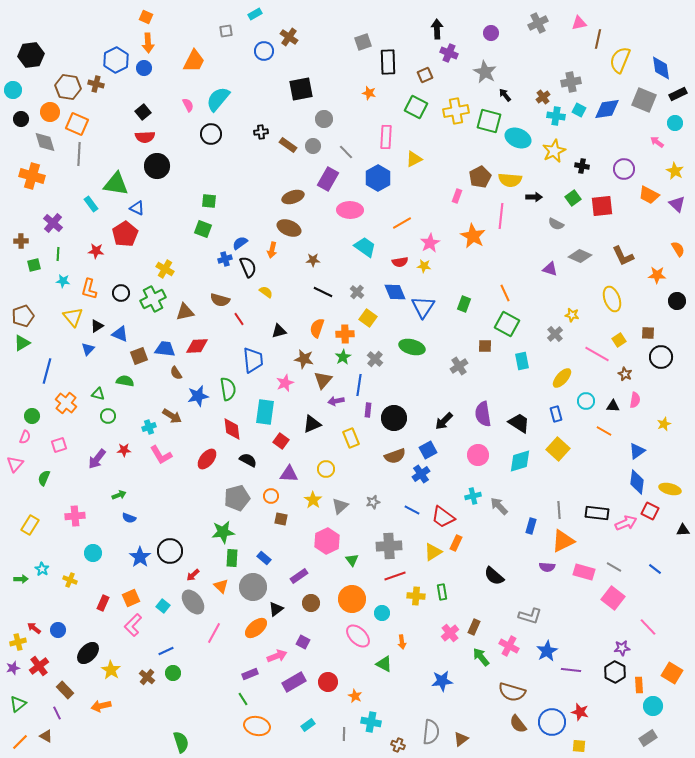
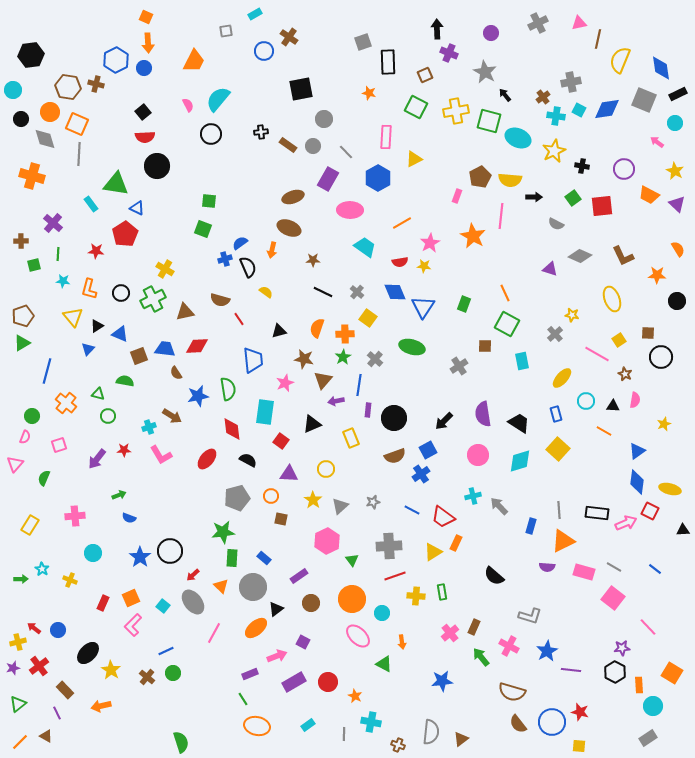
gray diamond at (45, 142): moved 3 px up
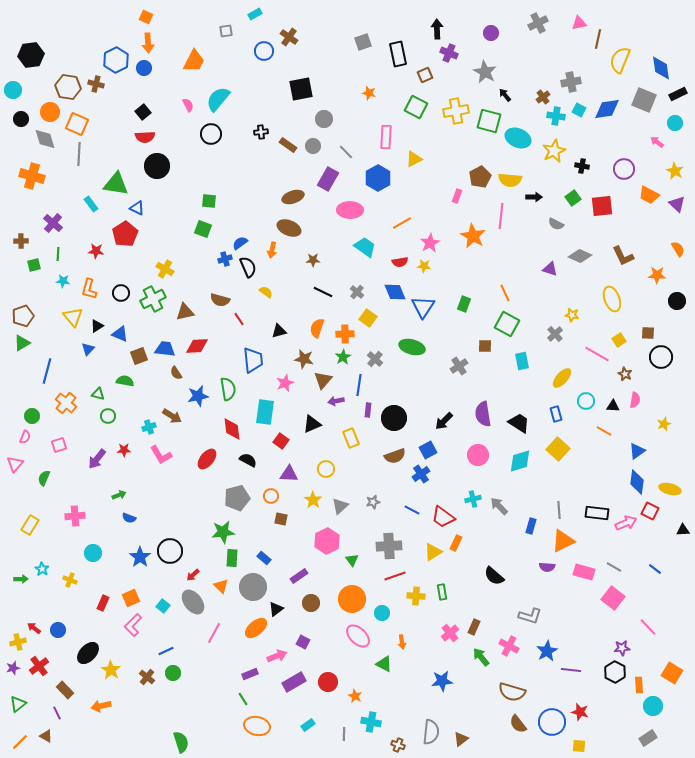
black rectangle at (388, 62): moved 10 px right, 8 px up; rotated 10 degrees counterclockwise
cyan cross at (473, 496): moved 3 px down
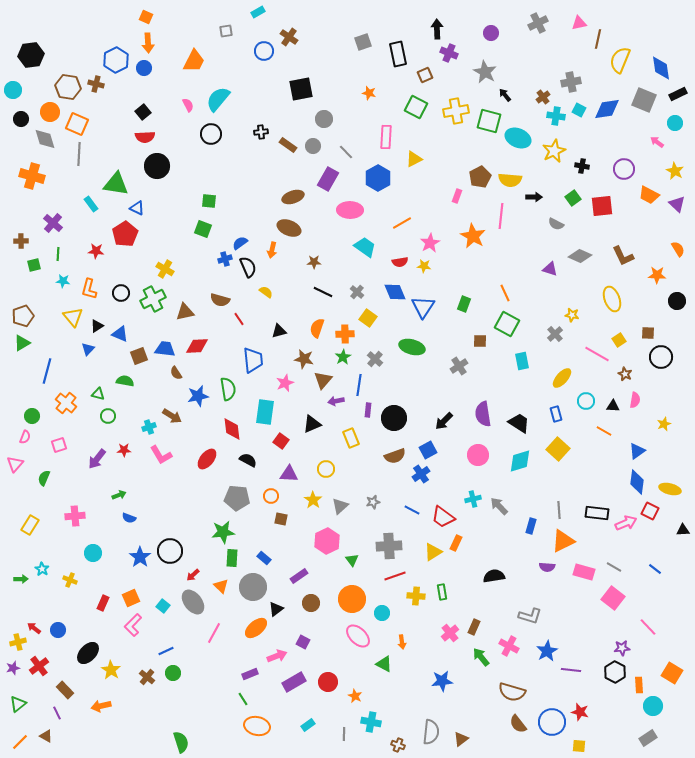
cyan rectangle at (255, 14): moved 3 px right, 2 px up
brown star at (313, 260): moved 1 px right, 2 px down
brown square at (485, 346): moved 5 px left, 5 px up
gray pentagon at (237, 498): rotated 20 degrees clockwise
black semicircle at (494, 576): rotated 130 degrees clockwise
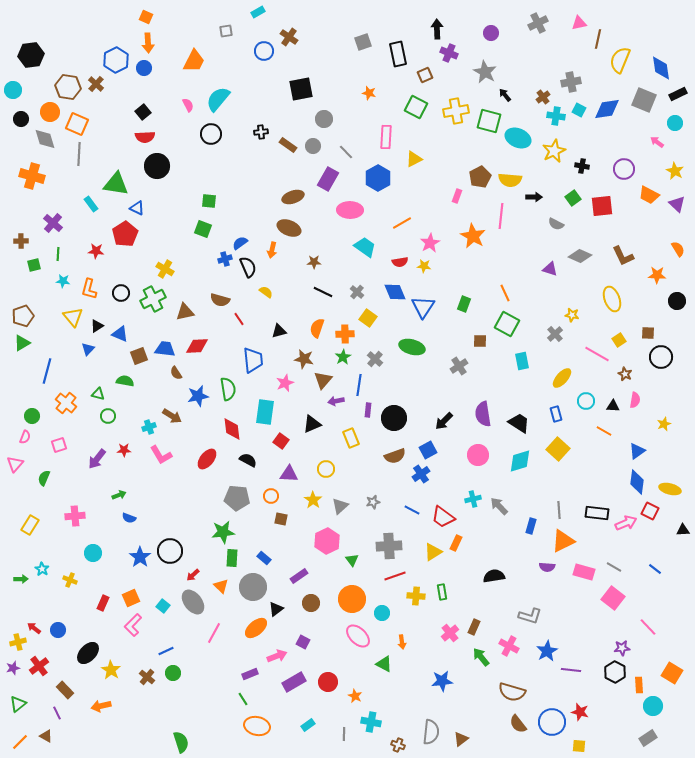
brown cross at (96, 84): rotated 28 degrees clockwise
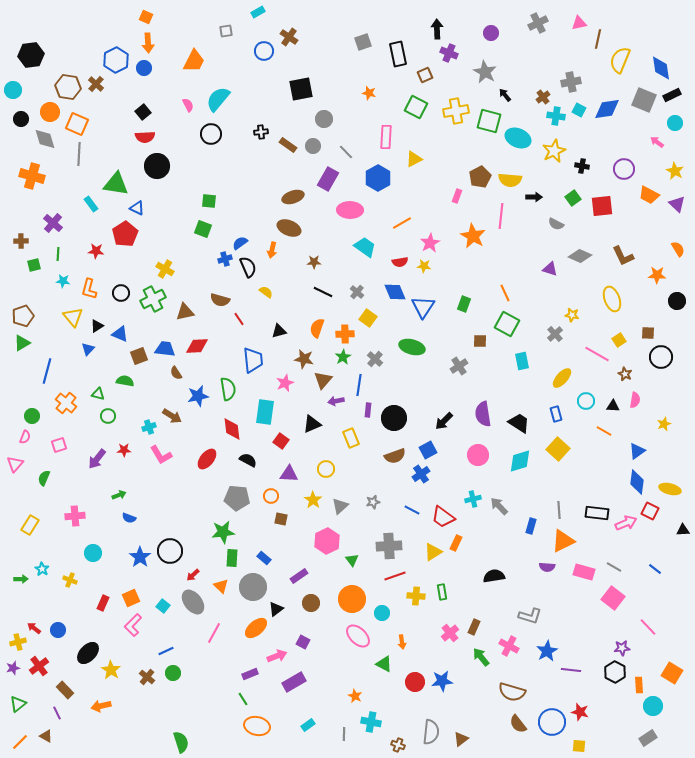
black rectangle at (678, 94): moved 6 px left, 1 px down
red circle at (328, 682): moved 87 px right
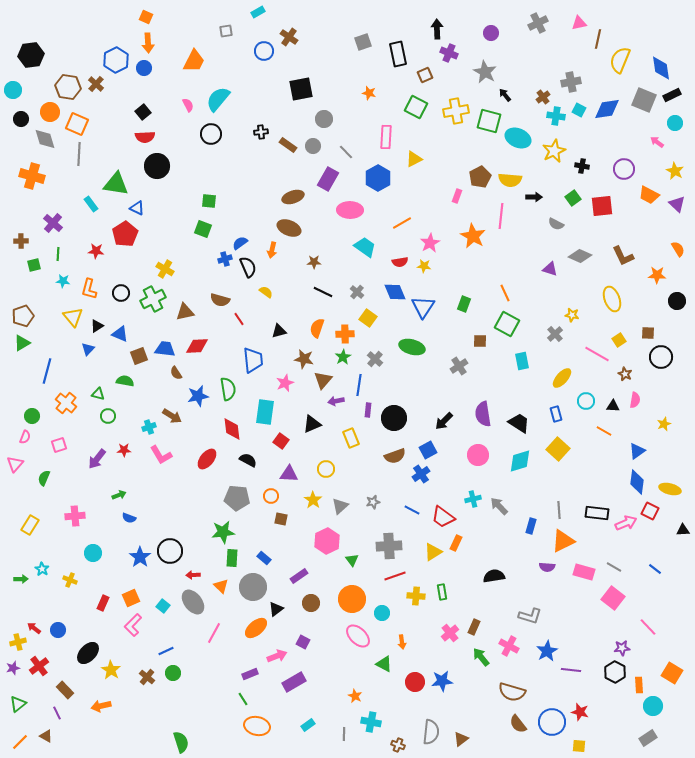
red arrow at (193, 575): rotated 40 degrees clockwise
